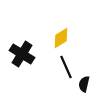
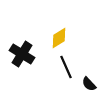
yellow diamond: moved 2 px left
black semicircle: moved 5 px right; rotated 56 degrees counterclockwise
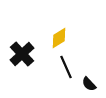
black cross: rotated 15 degrees clockwise
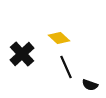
yellow diamond: rotated 75 degrees clockwise
black semicircle: moved 1 px right, 1 px down; rotated 28 degrees counterclockwise
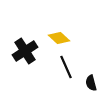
black cross: moved 3 px right, 3 px up; rotated 10 degrees clockwise
black semicircle: moved 1 px right, 2 px up; rotated 56 degrees clockwise
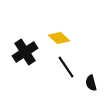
black cross: moved 1 px down
black line: rotated 10 degrees counterclockwise
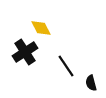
yellow diamond: moved 18 px left, 10 px up; rotated 20 degrees clockwise
black line: moved 1 px up
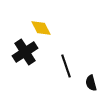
black line: rotated 15 degrees clockwise
